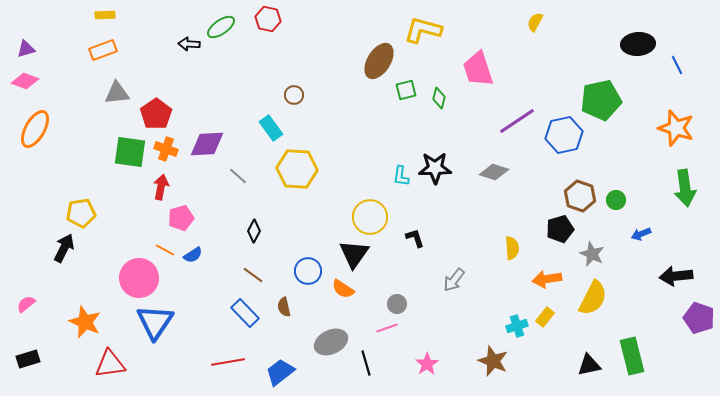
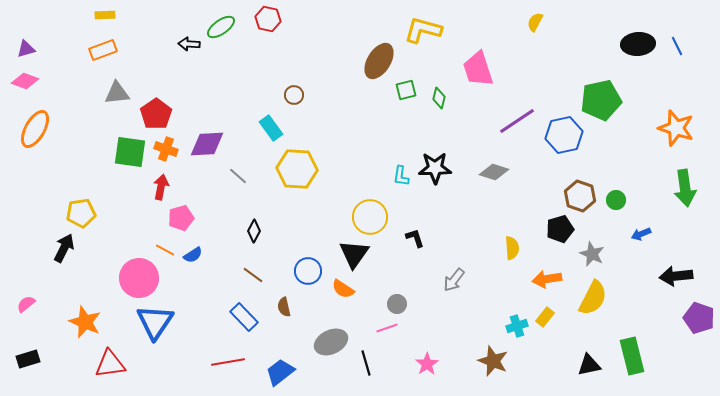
blue line at (677, 65): moved 19 px up
blue rectangle at (245, 313): moved 1 px left, 4 px down
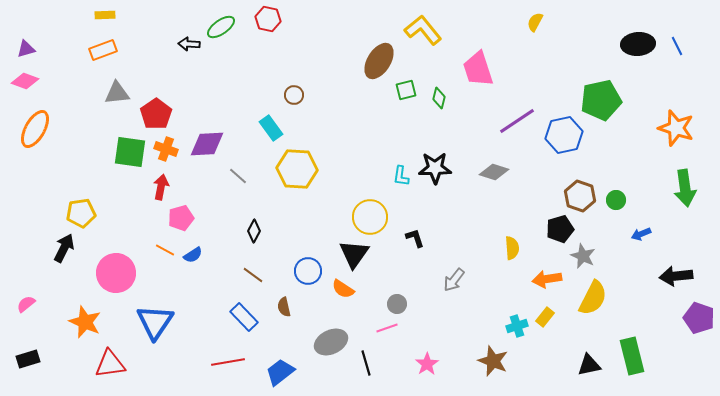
yellow L-shape at (423, 30): rotated 36 degrees clockwise
gray star at (592, 254): moved 9 px left, 2 px down
pink circle at (139, 278): moved 23 px left, 5 px up
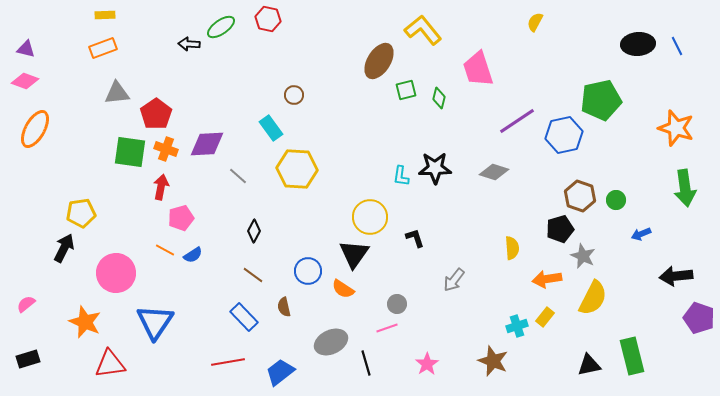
purple triangle at (26, 49): rotated 30 degrees clockwise
orange rectangle at (103, 50): moved 2 px up
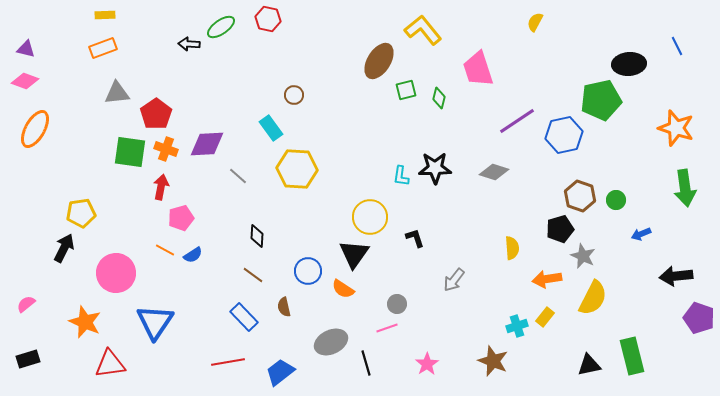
black ellipse at (638, 44): moved 9 px left, 20 px down
black diamond at (254, 231): moved 3 px right, 5 px down; rotated 25 degrees counterclockwise
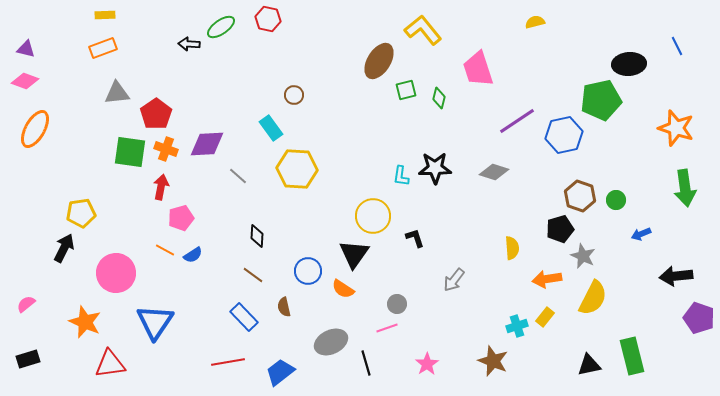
yellow semicircle at (535, 22): rotated 48 degrees clockwise
yellow circle at (370, 217): moved 3 px right, 1 px up
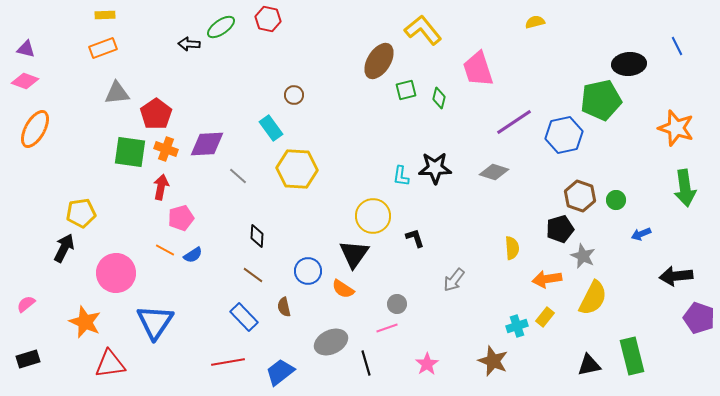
purple line at (517, 121): moved 3 px left, 1 px down
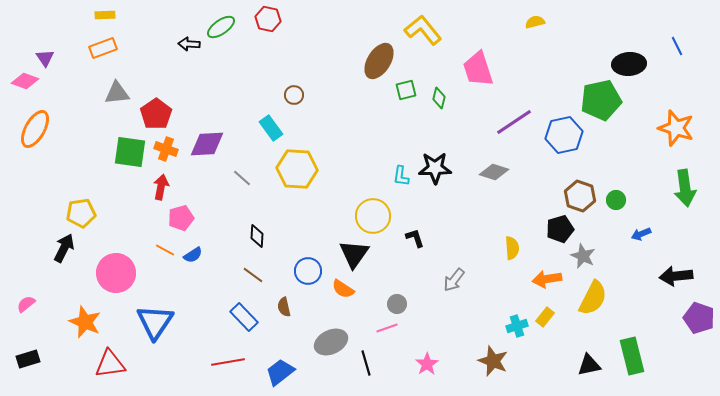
purple triangle at (26, 49): moved 19 px right, 9 px down; rotated 42 degrees clockwise
gray line at (238, 176): moved 4 px right, 2 px down
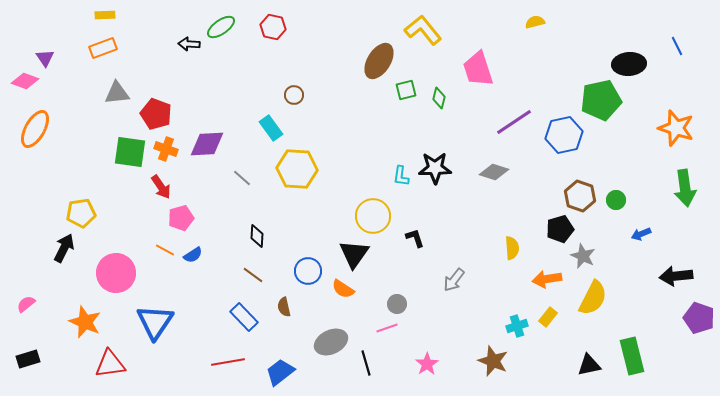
red hexagon at (268, 19): moved 5 px right, 8 px down
red pentagon at (156, 114): rotated 16 degrees counterclockwise
red arrow at (161, 187): rotated 135 degrees clockwise
yellow rectangle at (545, 317): moved 3 px right
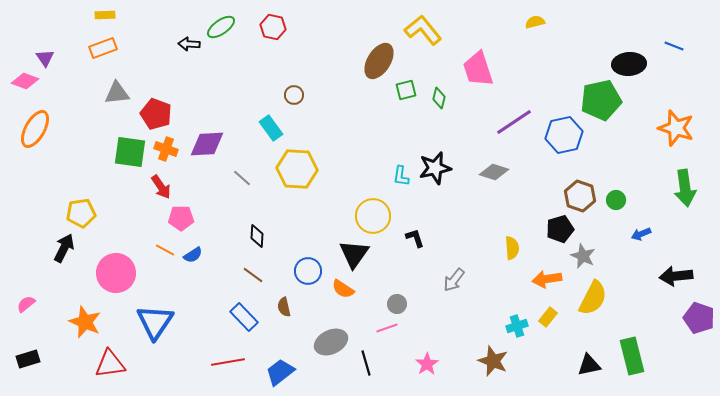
blue line at (677, 46): moved 3 px left; rotated 42 degrees counterclockwise
black star at (435, 168): rotated 12 degrees counterclockwise
pink pentagon at (181, 218): rotated 15 degrees clockwise
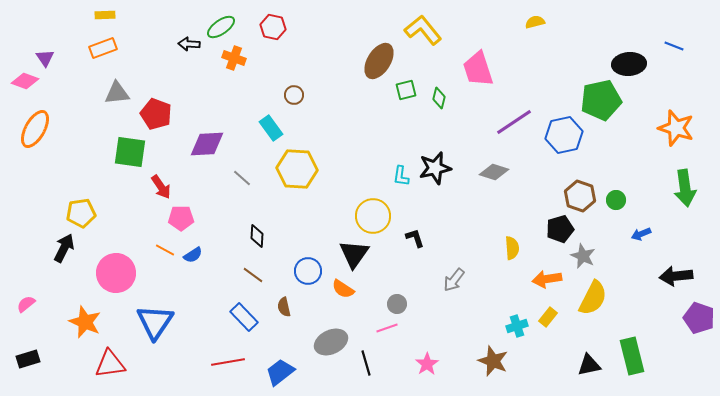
orange cross at (166, 149): moved 68 px right, 91 px up
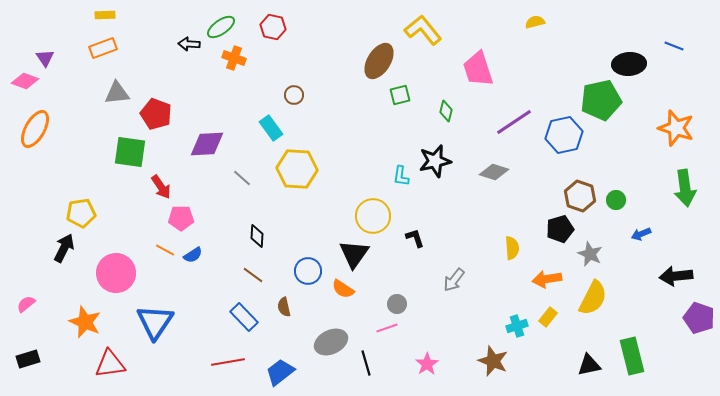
green square at (406, 90): moved 6 px left, 5 px down
green diamond at (439, 98): moved 7 px right, 13 px down
black star at (435, 168): moved 7 px up
gray star at (583, 256): moved 7 px right, 2 px up
